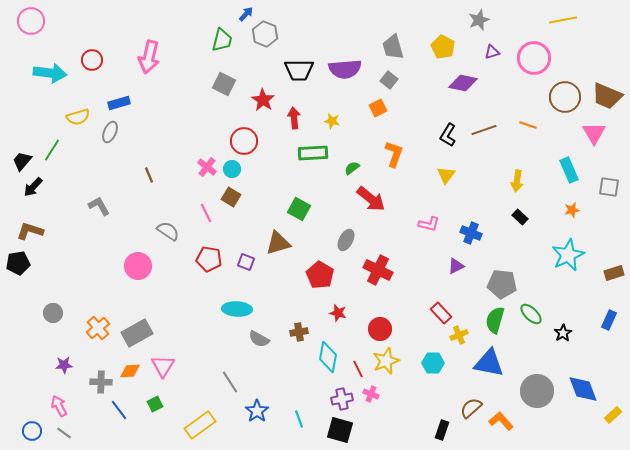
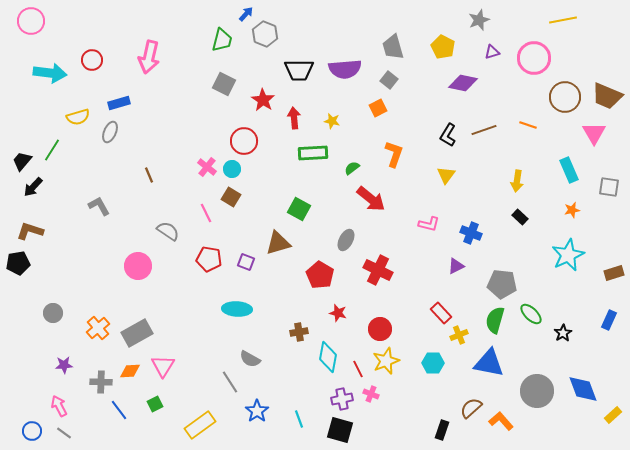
gray semicircle at (259, 339): moved 9 px left, 20 px down
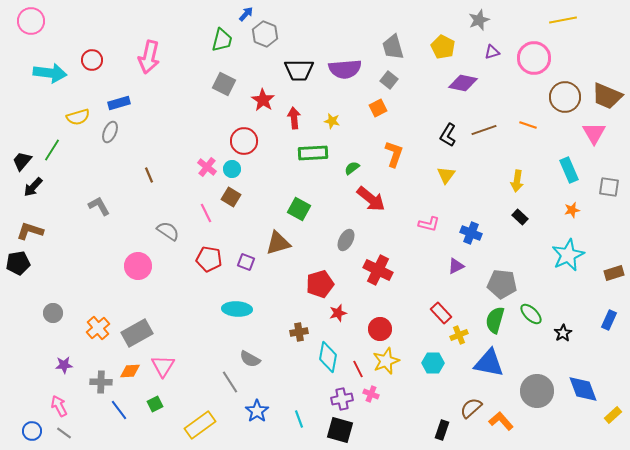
red pentagon at (320, 275): moved 9 px down; rotated 24 degrees clockwise
red star at (338, 313): rotated 30 degrees counterclockwise
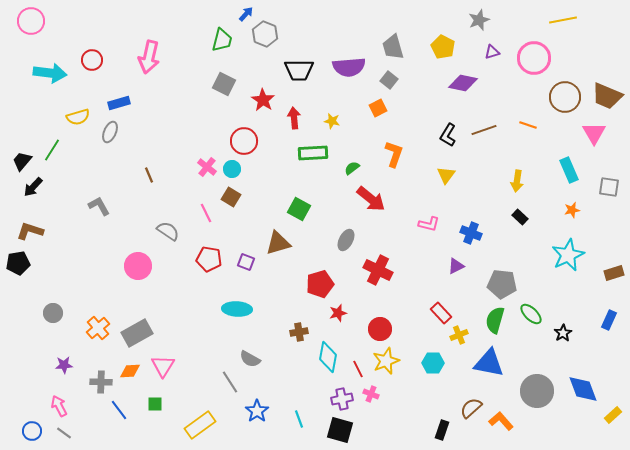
purple semicircle at (345, 69): moved 4 px right, 2 px up
green square at (155, 404): rotated 28 degrees clockwise
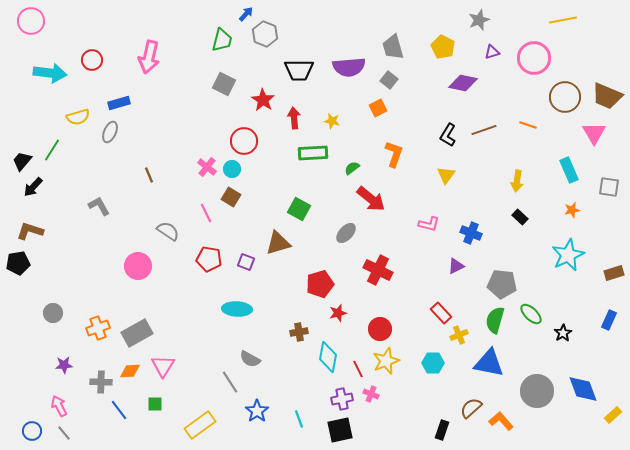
gray ellipse at (346, 240): moved 7 px up; rotated 15 degrees clockwise
orange cross at (98, 328): rotated 20 degrees clockwise
black square at (340, 430): rotated 28 degrees counterclockwise
gray line at (64, 433): rotated 14 degrees clockwise
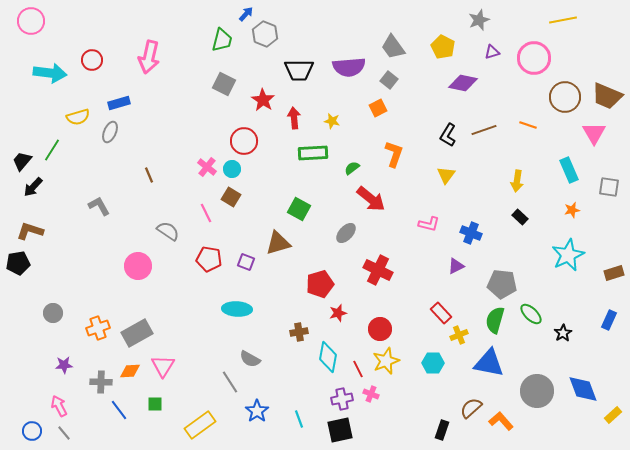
gray trapezoid at (393, 47): rotated 20 degrees counterclockwise
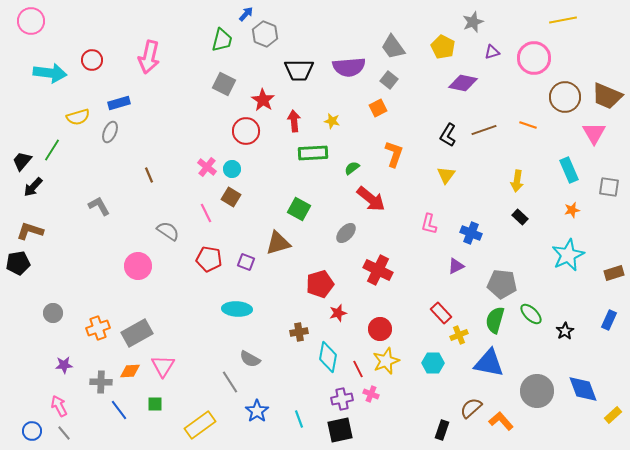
gray star at (479, 20): moved 6 px left, 2 px down
red arrow at (294, 118): moved 3 px down
red circle at (244, 141): moved 2 px right, 10 px up
pink L-shape at (429, 224): rotated 90 degrees clockwise
black star at (563, 333): moved 2 px right, 2 px up
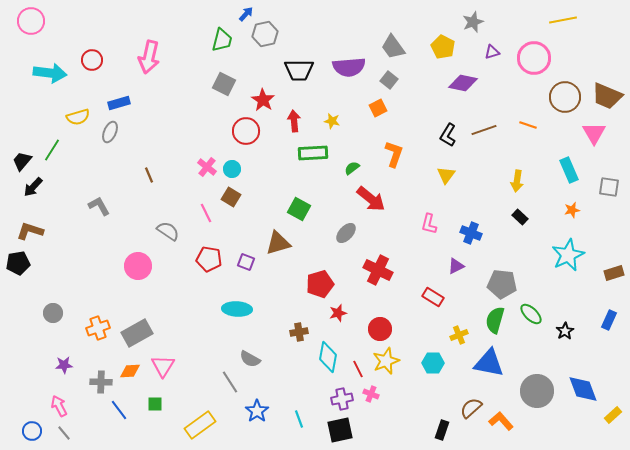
gray hexagon at (265, 34): rotated 25 degrees clockwise
red rectangle at (441, 313): moved 8 px left, 16 px up; rotated 15 degrees counterclockwise
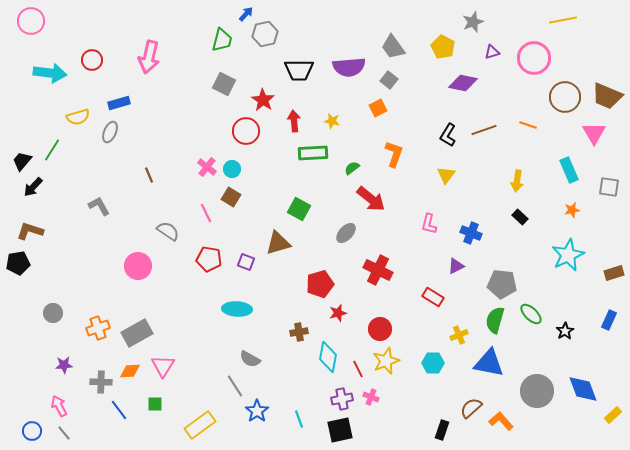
gray line at (230, 382): moved 5 px right, 4 px down
pink cross at (371, 394): moved 3 px down
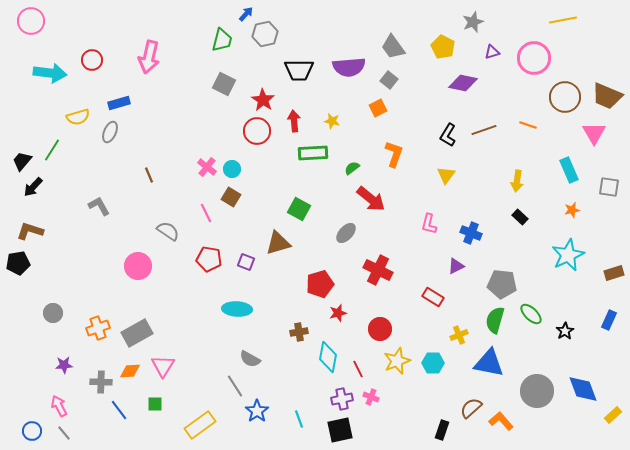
red circle at (246, 131): moved 11 px right
yellow star at (386, 361): moved 11 px right
